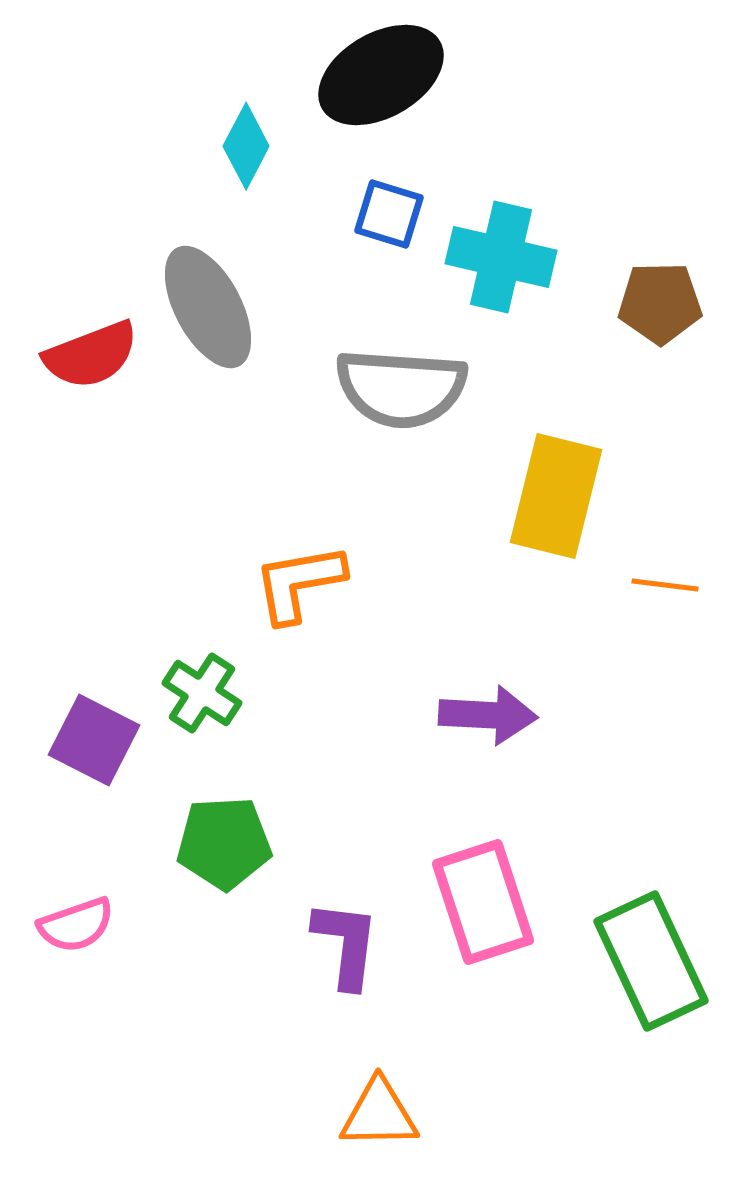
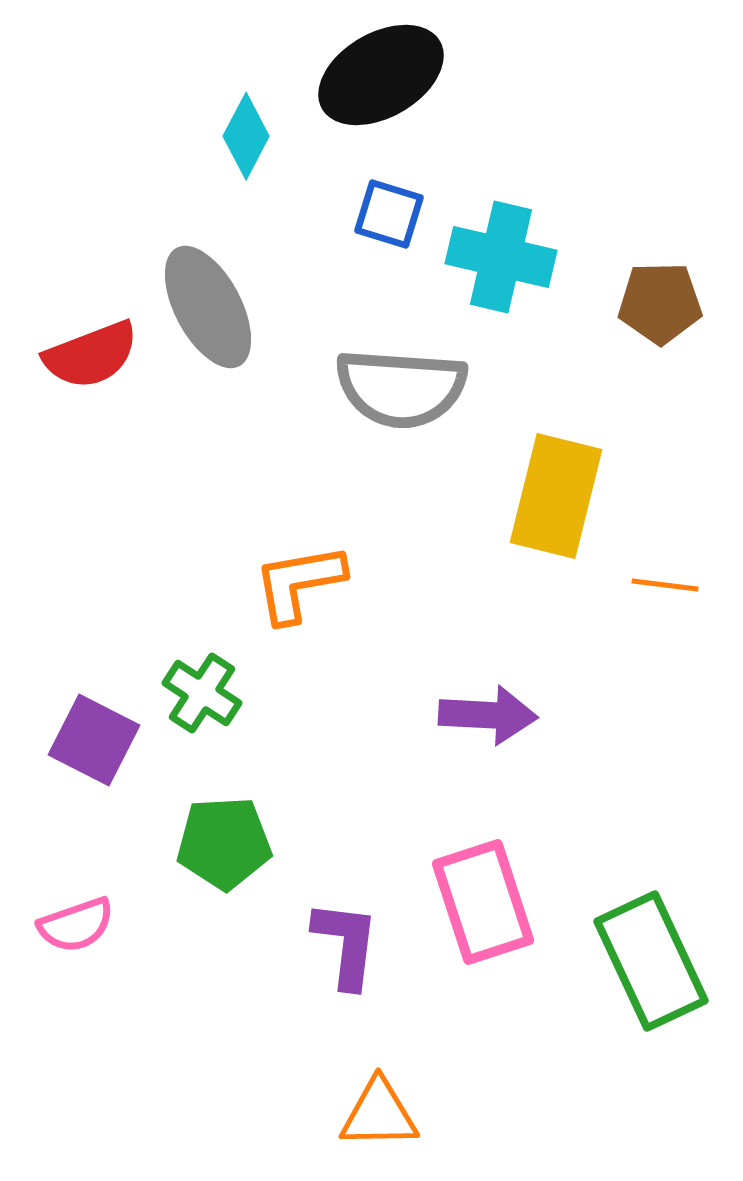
cyan diamond: moved 10 px up
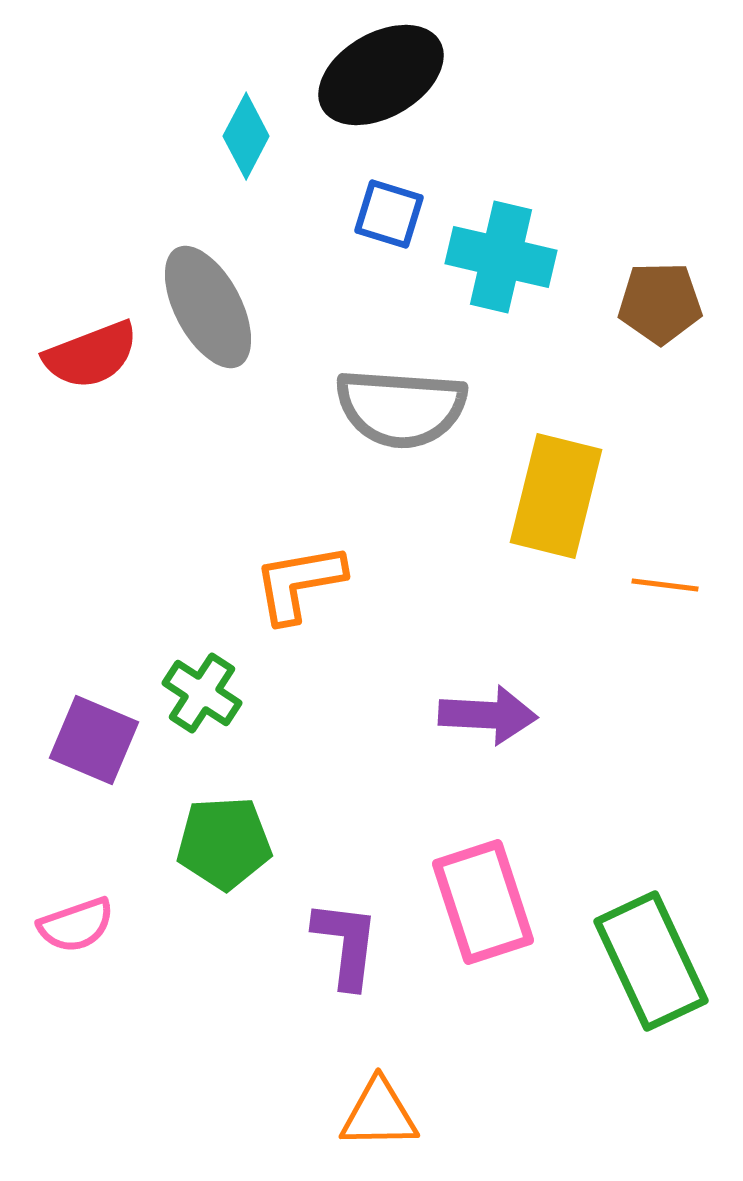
gray semicircle: moved 20 px down
purple square: rotated 4 degrees counterclockwise
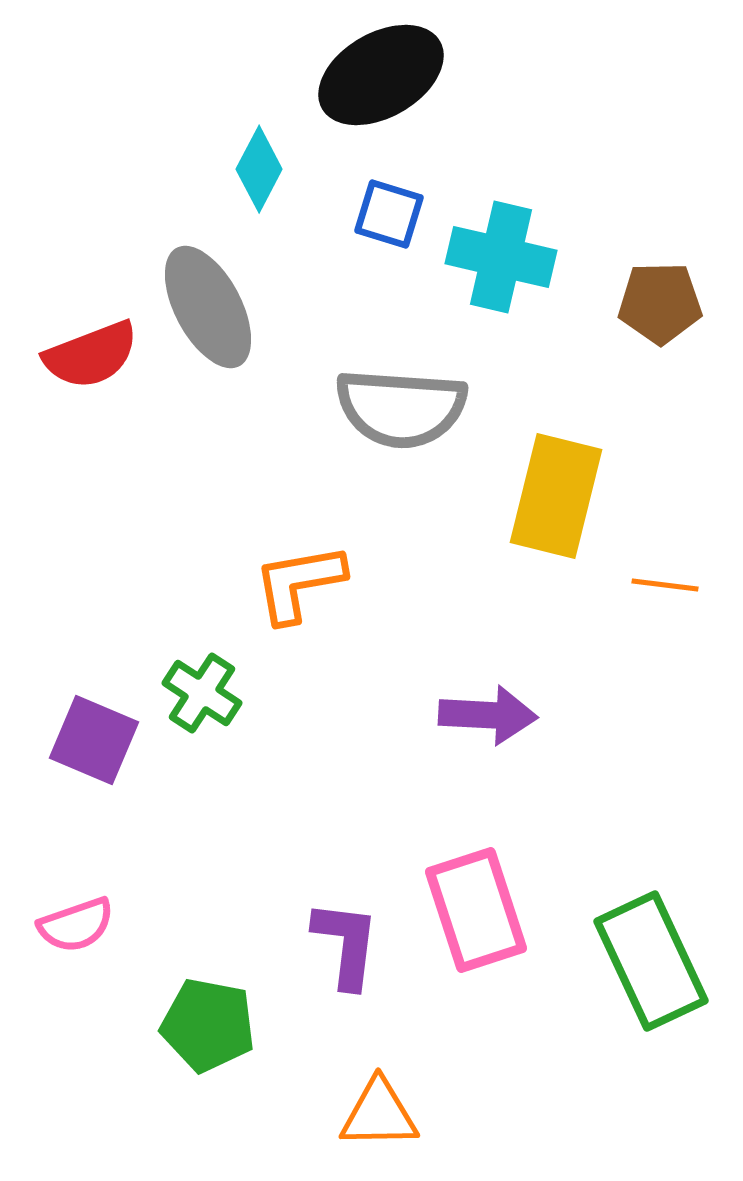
cyan diamond: moved 13 px right, 33 px down
green pentagon: moved 16 px left, 182 px down; rotated 14 degrees clockwise
pink rectangle: moved 7 px left, 8 px down
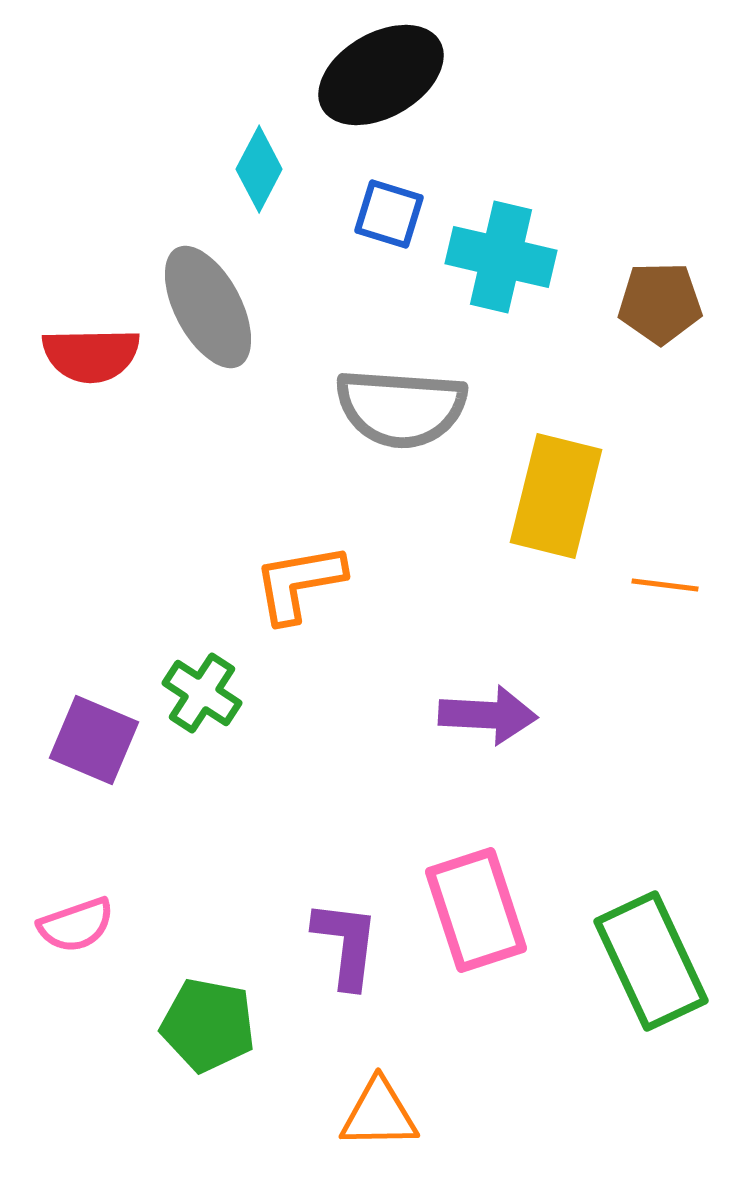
red semicircle: rotated 20 degrees clockwise
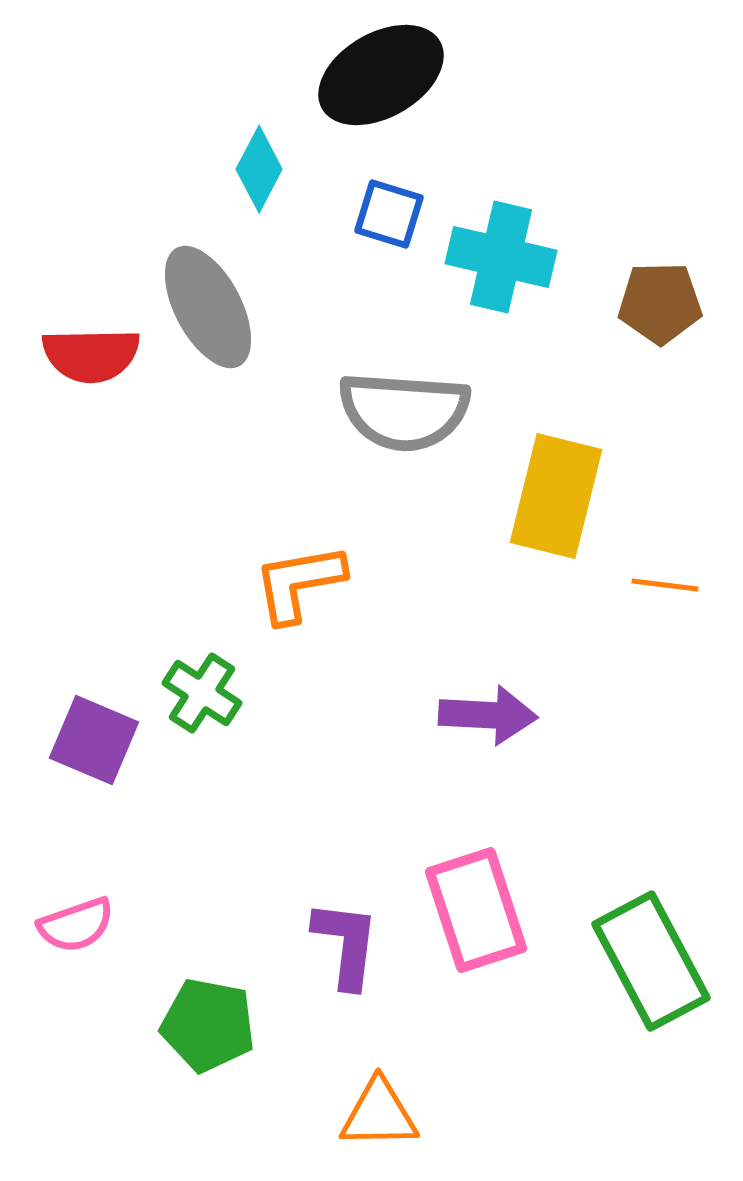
gray semicircle: moved 3 px right, 3 px down
green rectangle: rotated 3 degrees counterclockwise
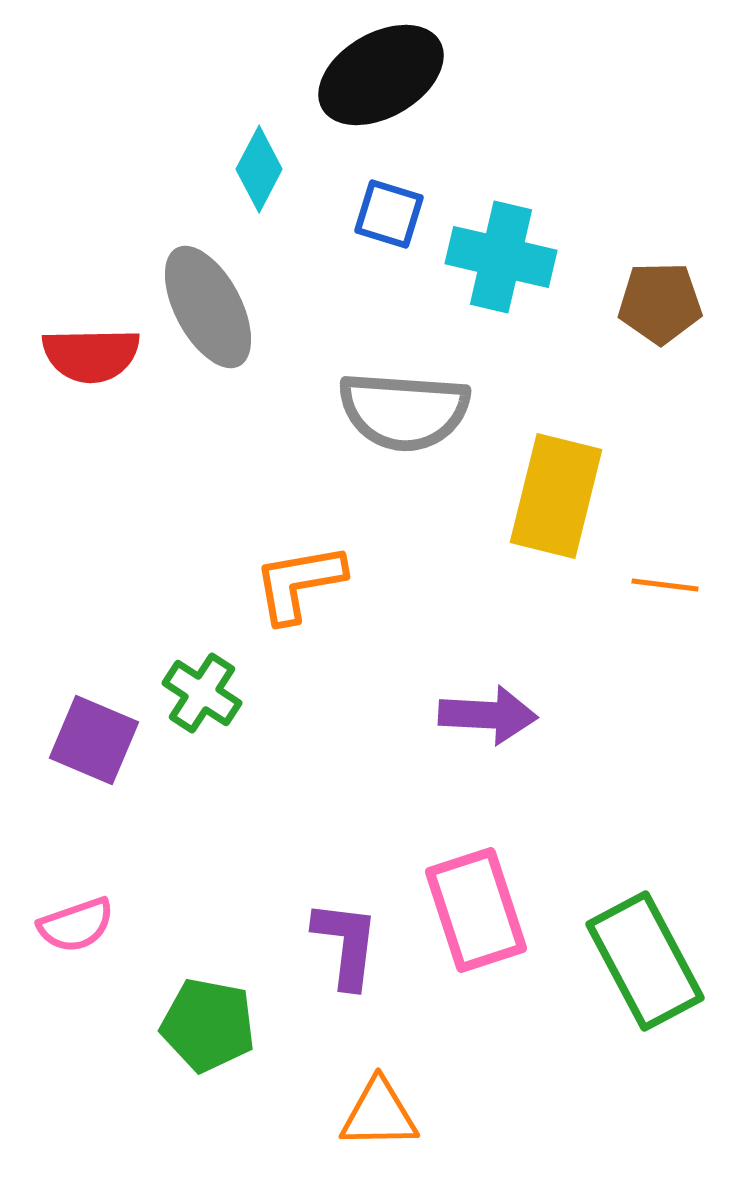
green rectangle: moved 6 px left
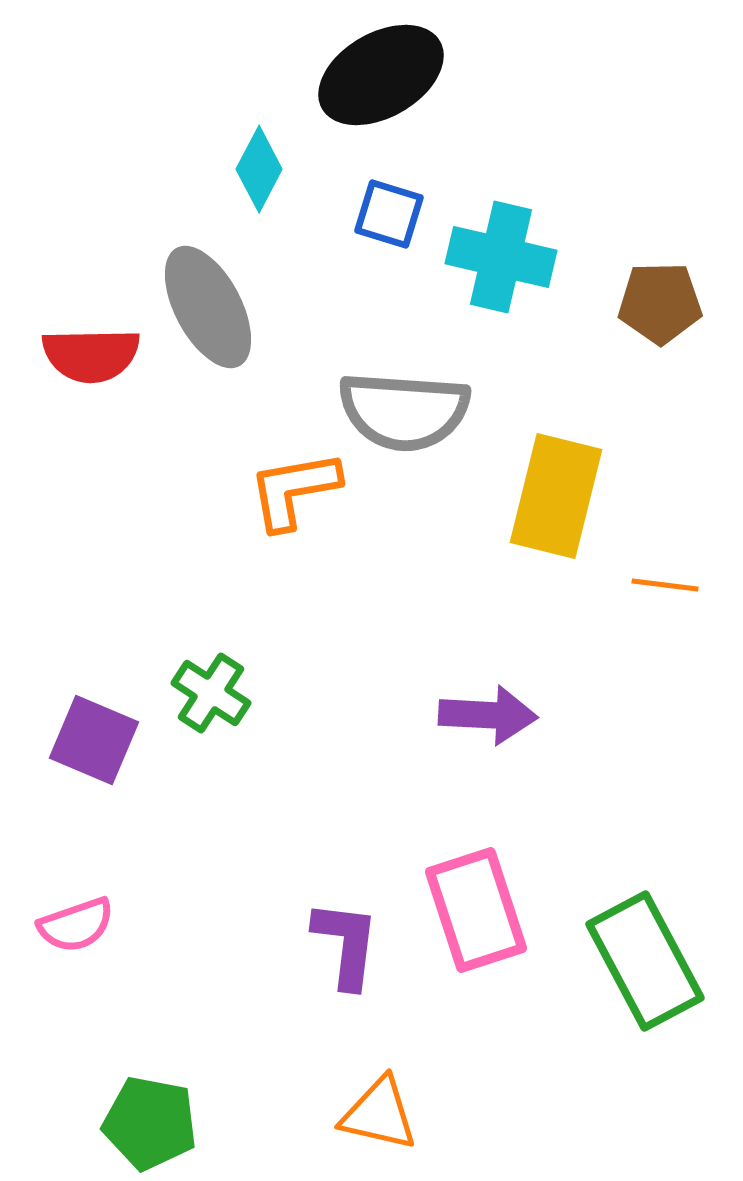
orange L-shape: moved 5 px left, 93 px up
green cross: moved 9 px right
green pentagon: moved 58 px left, 98 px down
orange triangle: rotated 14 degrees clockwise
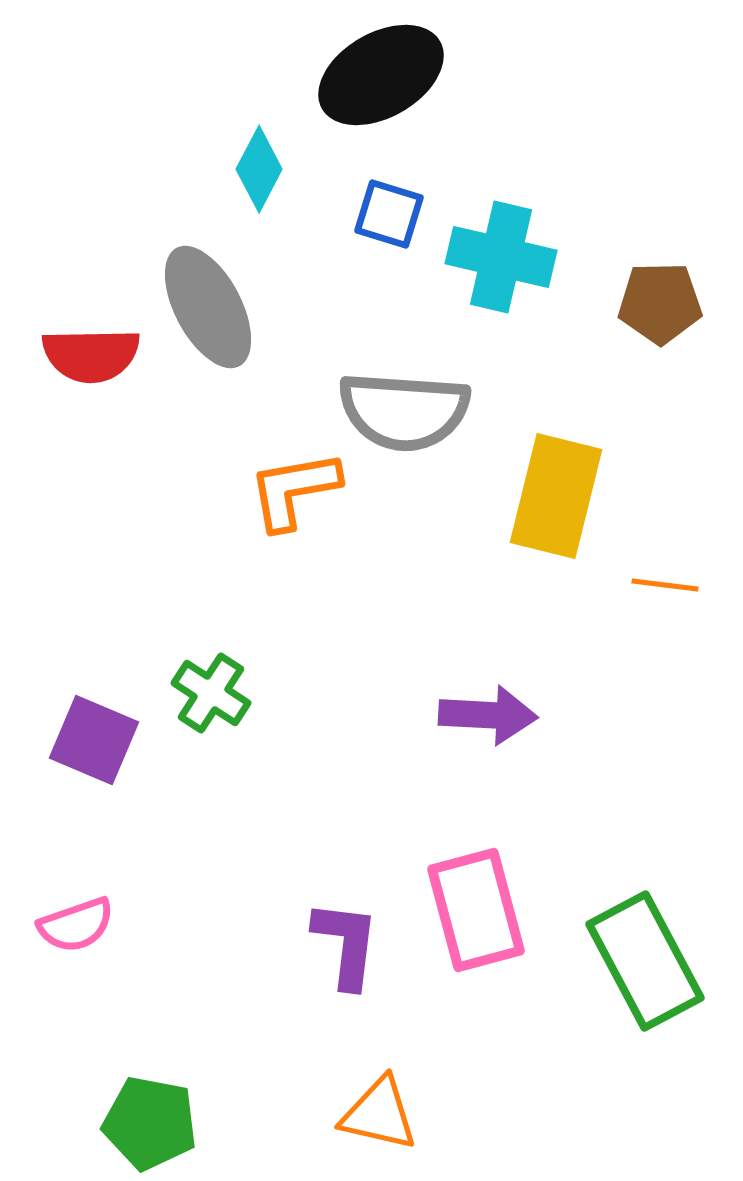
pink rectangle: rotated 3 degrees clockwise
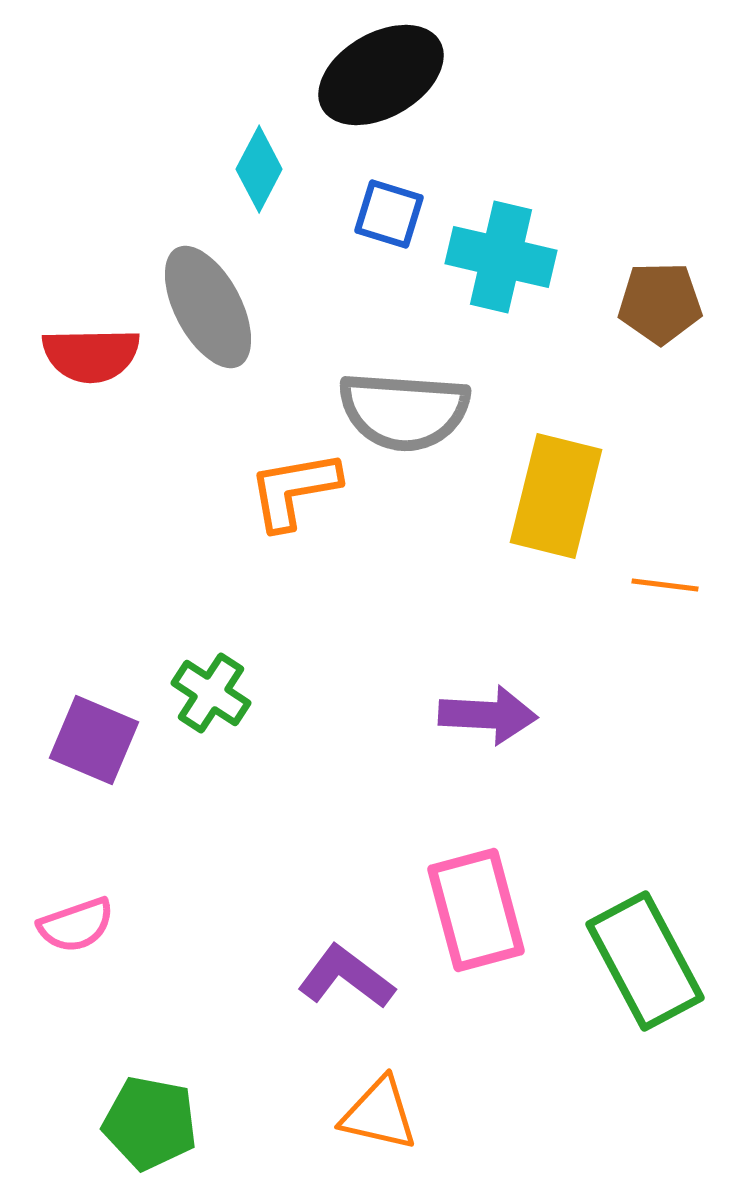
purple L-shape: moved 33 px down; rotated 60 degrees counterclockwise
